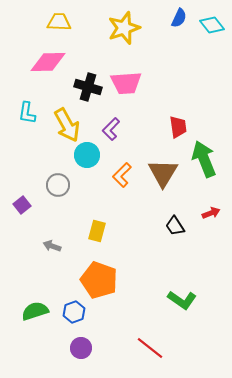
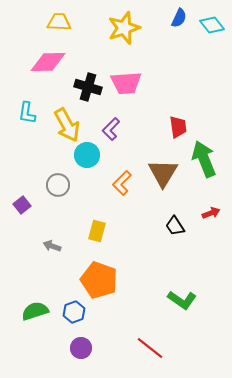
orange L-shape: moved 8 px down
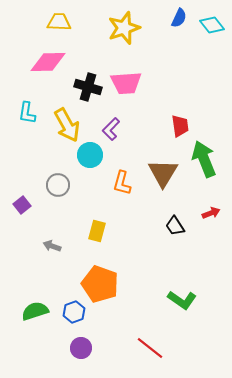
red trapezoid: moved 2 px right, 1 px up
cyan circle: moved 3 px right
orange L-shape: rotated 30 degrees counterclockwise
orange pentagon: moved 1 px right, 4 px down
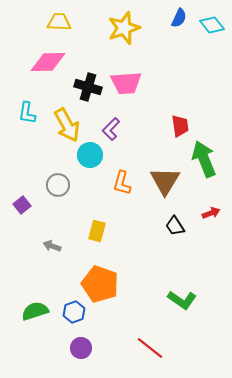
brown triangle: moved 2 px right, 8 px down
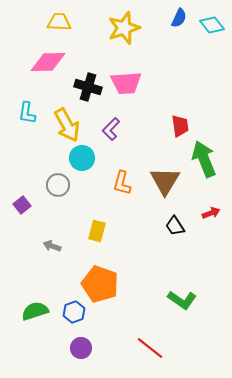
cyan circle: moved 8 px left, 3 px down
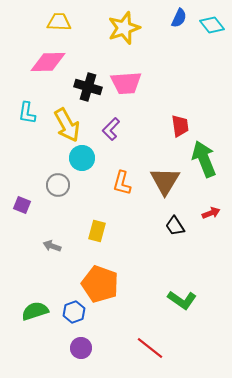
purple square: rotated 30 degrees counterclockwise
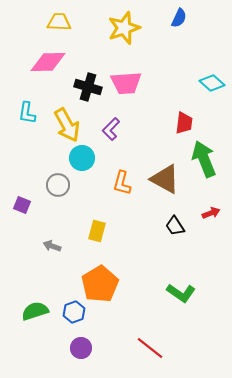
cyan diamond: moved 58 px down; rotated 10 degrees counterclockwise
red trapezoid: moved 4 px right, 3 px up; rotated 15 degrees clockwise
brown triangle: moved 2 px up; rotated 32 degrees counterclockwise
orange pentagon: rotated 21 degrees clockwise
green L-shape: moved 1 px left, 7 px up
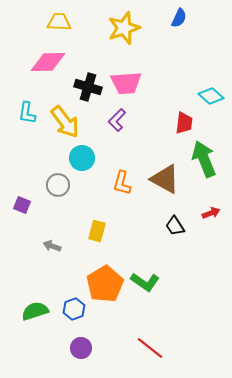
cyan diamond: moved 1 px left, 13 px down
yellow arrow: moved 2 px left, 3 px up; rotated 8 degrees counterclockwise
purple L-shape: moved 6 px right, 9 px up
orange pentagon: moved 5 px right
green L-shape: moved 36 px left, 11 px up
blue hexagon: moved 3 px up
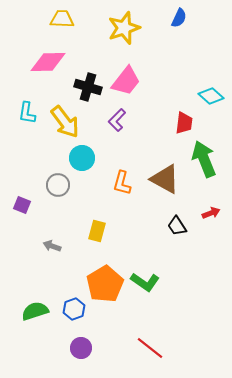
yellow trapezoid: moved 3 px right, 3 px up
pink trapezoid: moved 2 px up; rotated 48 degrees counterclockwise
black trapezoid: moved 2 px right
